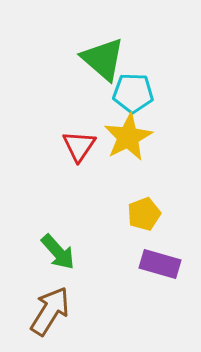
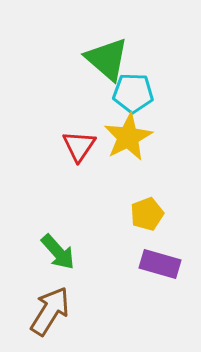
green triangle: moved 4 px right
yellow pentagon: moved 3 px right
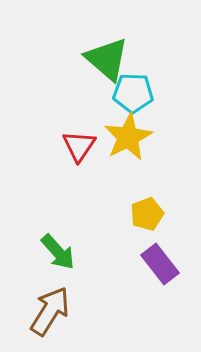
purple rectangle: rotated 36 degrees clockwise
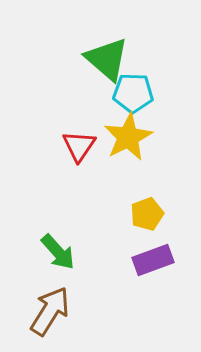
purple rectangle: moved 7 px left, 4 px up; rotated 72 degrees counterclockwise
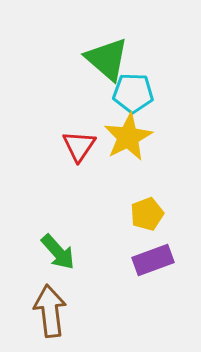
brown arrow: rotated 39 degrees counterclockwise
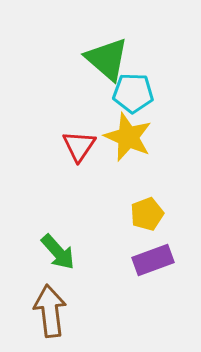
yellow star: rotated 21 degrees counterclockwise
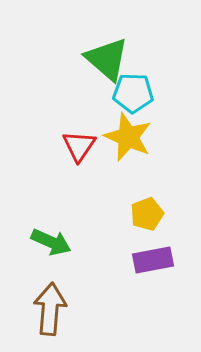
green arrow: moved 7 px left, 10 px up; rotated 24 degrees counterclockwise
purple rectangle: rotated 9 degrees clockwise
brown arrow: moved 2 px up; rotated 12 degrees clockwise
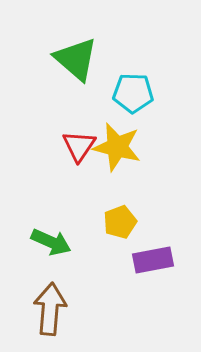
green triangle: moved 31 px left
yellow star: moved 11 px left, 10 px down; rotated 9 degrees counterclockwise
yellow pentagon: moved 27 px left, 8 px down
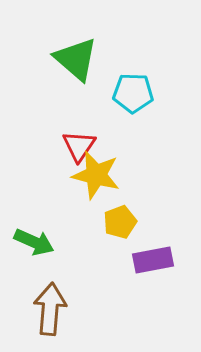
yellow star: moved 21 px left, 28 px down
green arrow: moved 17 px left
